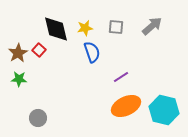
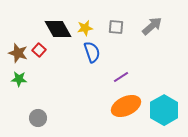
black diamond: moved 2 px right; rotated 16 degrees counterclockwise
brown star: rotated 24 degrees counterclockwise
cyan hexagon: rotated 16 degrees clockwise
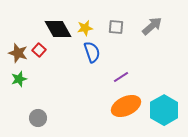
green star: rotated 21 degrees counterclockwise
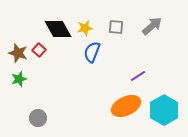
blue semicircle: rotated 140 degrees counterclockwise
purple line: moved 17 px right, 1 px up
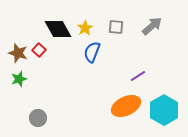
yellow star: rotated 21 degrees counterclockwise
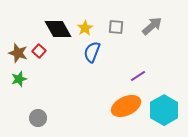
red square: moved 1 px down
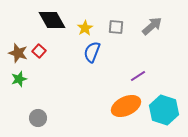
black diamond: moved 6 px left, 9 px up
cyan hexagon: rotated 12 degrees counterclockwise
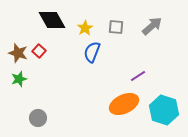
orange ellipse: moved 2 px left, 2 px up
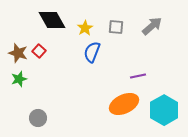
purple line: rotated 21 degrees clockwise
cyan hexagon: rotated 12 degrees clockwise
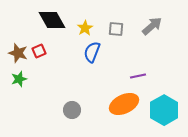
gray square: moved 2 px down
red square: rotated 24 degrees clockwise
gray circle: moved 34 px right, 8 px up
